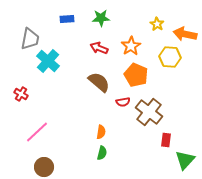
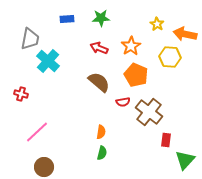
red cross: rotated 16 degrees counterclockwise
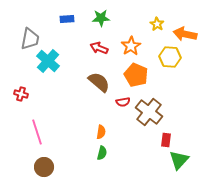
pink line: rotated 65 degrees counterclockwise
green triangle: moved 6 px left
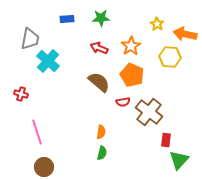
orange pentagon: moved 4 px left
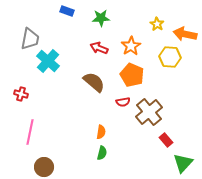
blue rectangle: moved 8 px up; rotated 24 degrees clockwise
brown semicircle: moved 5 px left
brown cross: rotated 12 degrees clockwise
pink line: moved 7 px left; rotated 30 degrees clockwise
red rectangle: rotated 48 degrees counterclockwise
green triangle: moved 4 px right, 3 px down
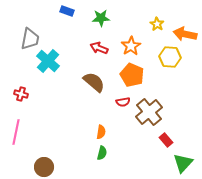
pink line: moved 14 px left
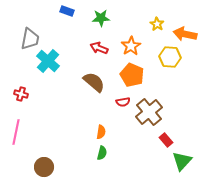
green triangle: moved 1 px left, 2 px up
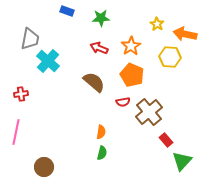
red cross: rotated 24 degrees counterclockwise
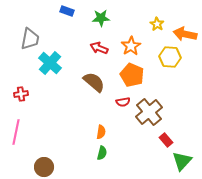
cyan cross: moved 2 px right, 2 px down
